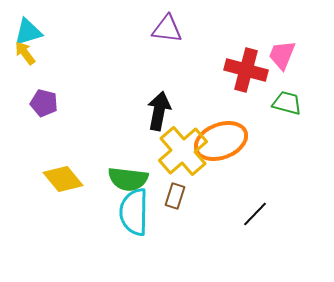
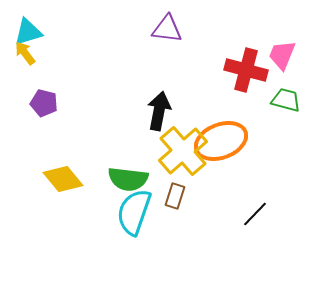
green trapezoid: moved 1 px left, 3 px up
cyan semicircle: rotated 18 degrees clockwise
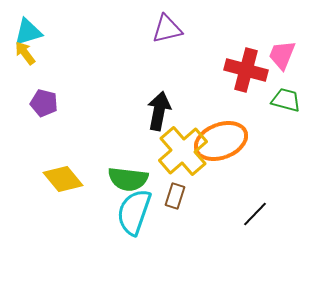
purple triangle: rotated 20 degrees counterclockwise
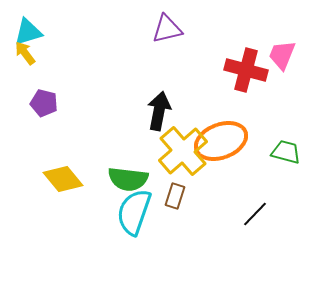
green trapezoid: moved 52 px down
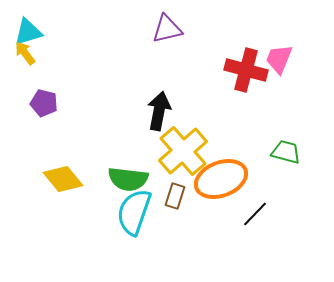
pink trapezoid: moved 3 px left, 4 px down
orange ellipse: moved 38 px down
